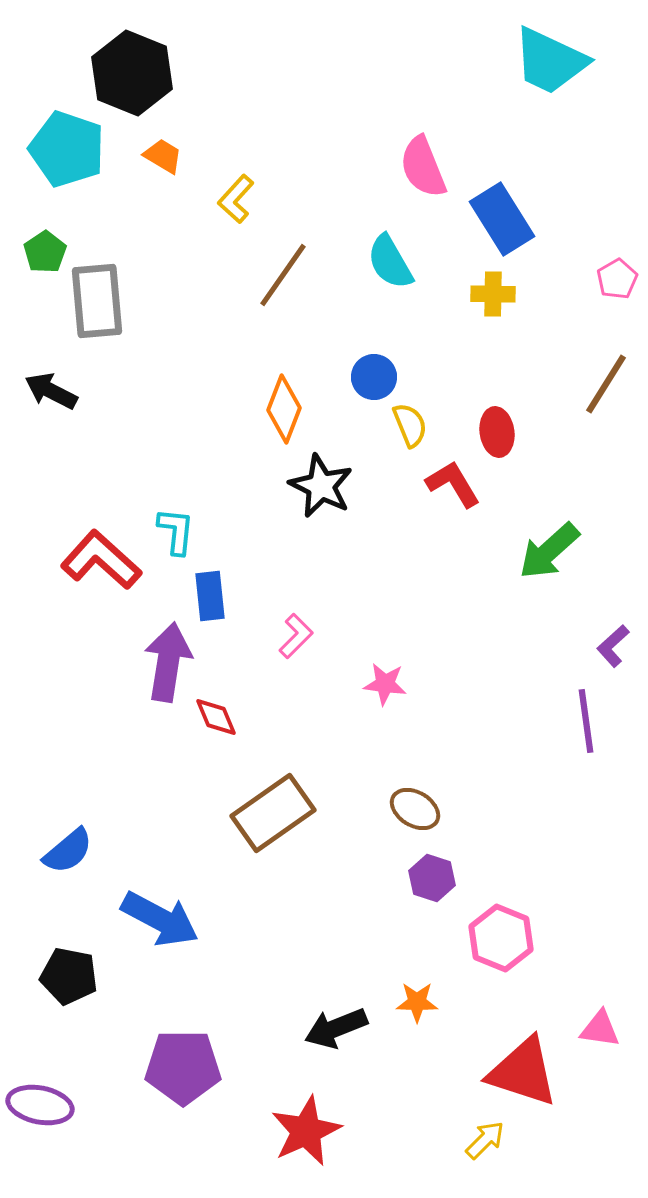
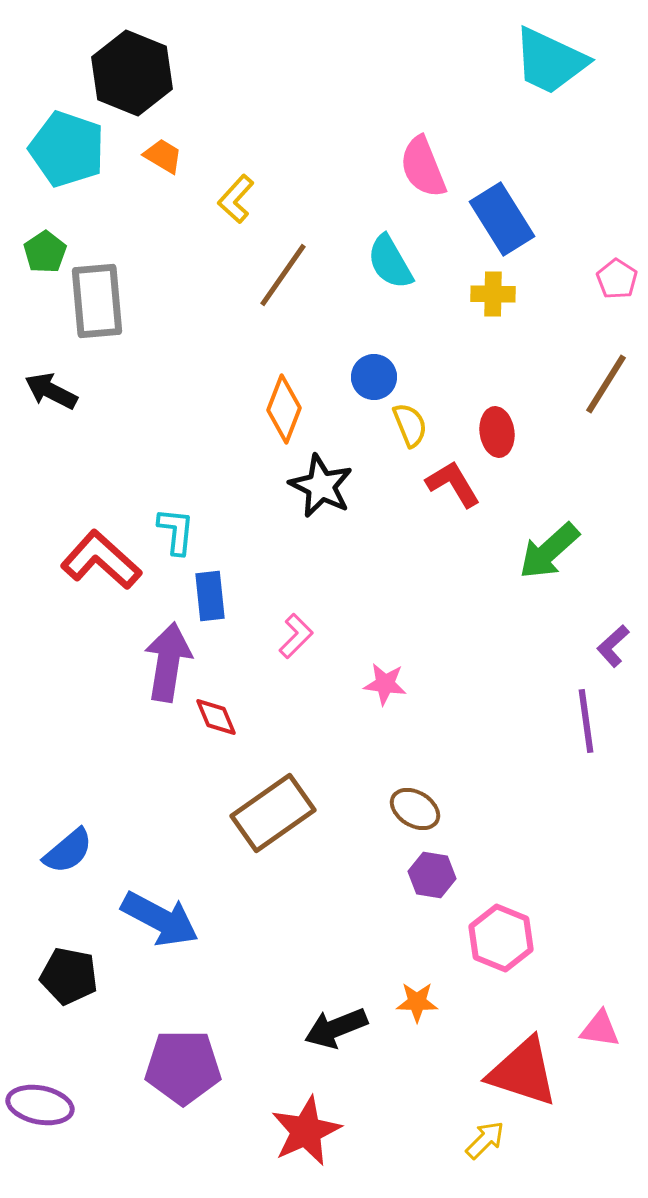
pink pentagon at (617, 279): rotated 9 degrees counterclockwise
purple hexagon at (432, 878): moved 3 px up; rotated 9 degrees counterclockwise
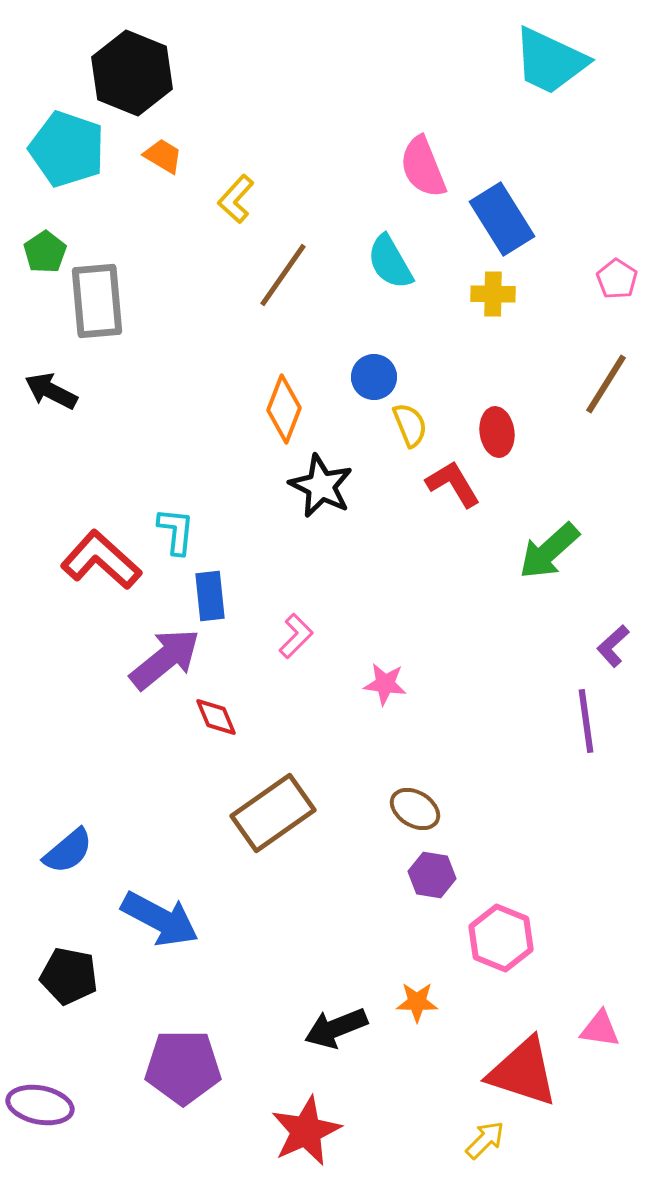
purple arrow at (168, 662): moved 3 px left, 3 px up; rotated 42 degrees clockwise
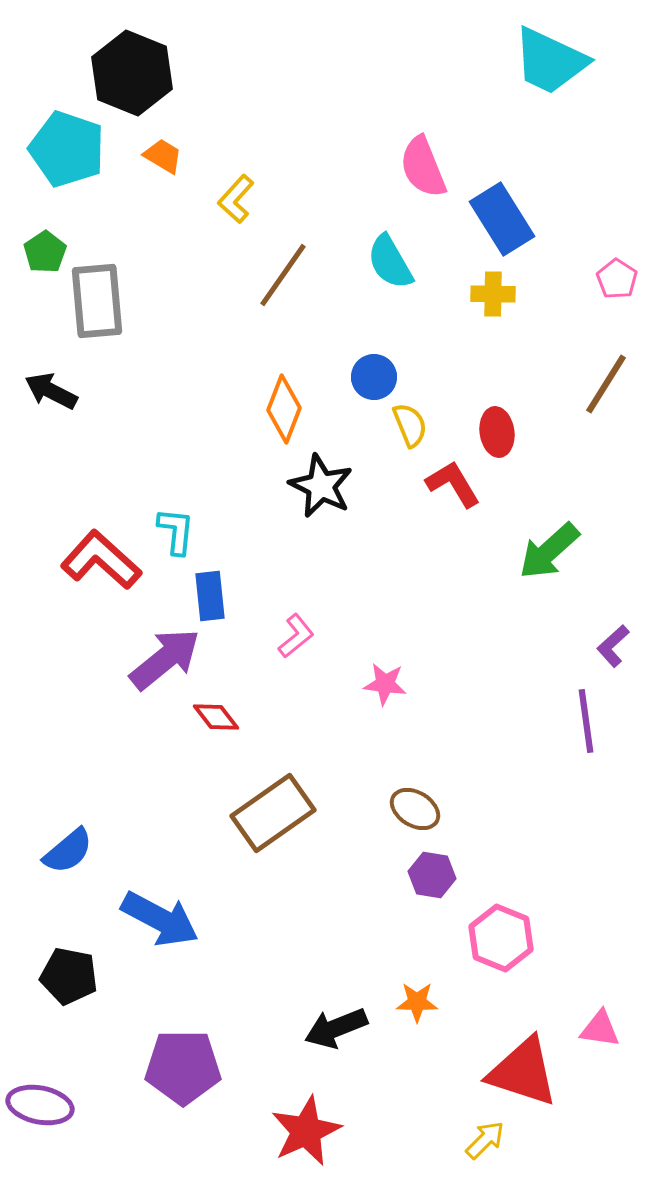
pink L-shape at (296, 636): rotated 6 degrees clockwise
red diamond at (216, 717): rotated 15 degrees counterclockwise
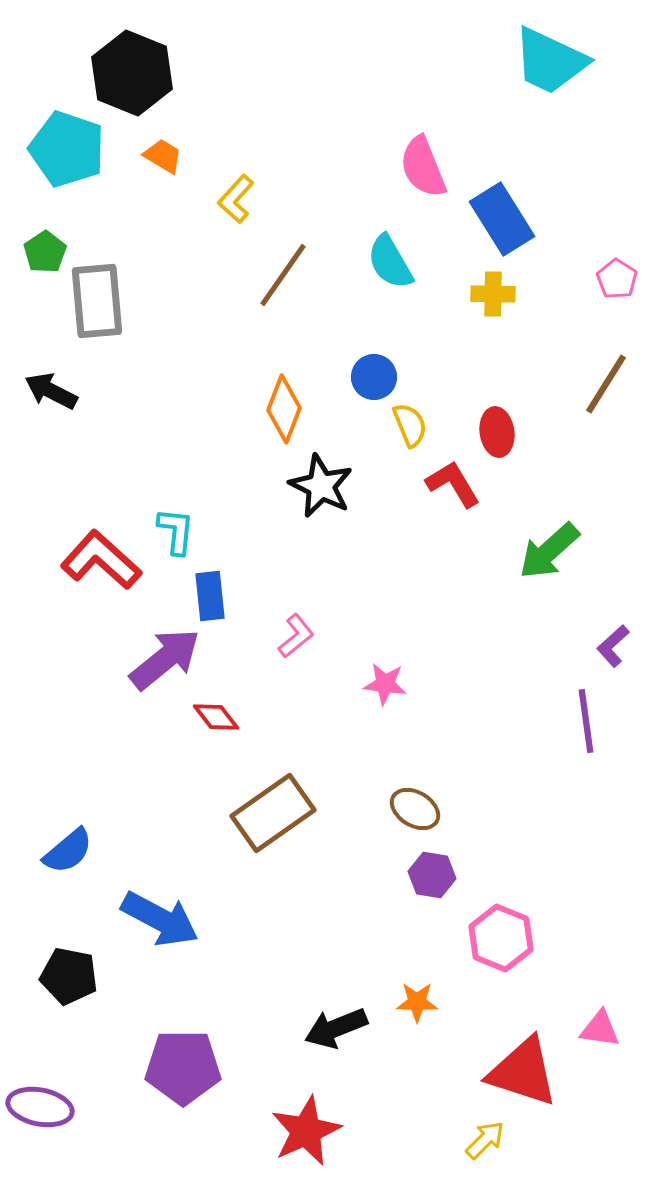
purple ellipse at (40, 1105): moved 2 px down
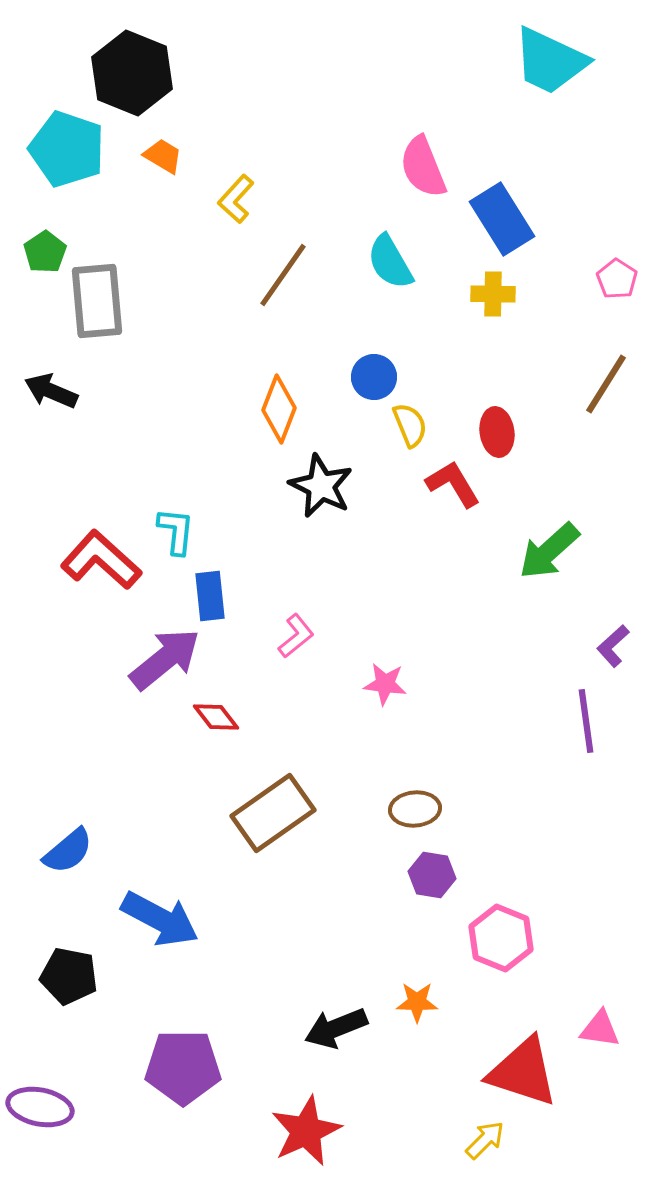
black arrow at (51, 391): rotated 4 degrees counterclockwise
orange diamond at (284, 409): moved 5 px left
brown ellipse at (415, 809): rotated 36 degrees counterclockwise
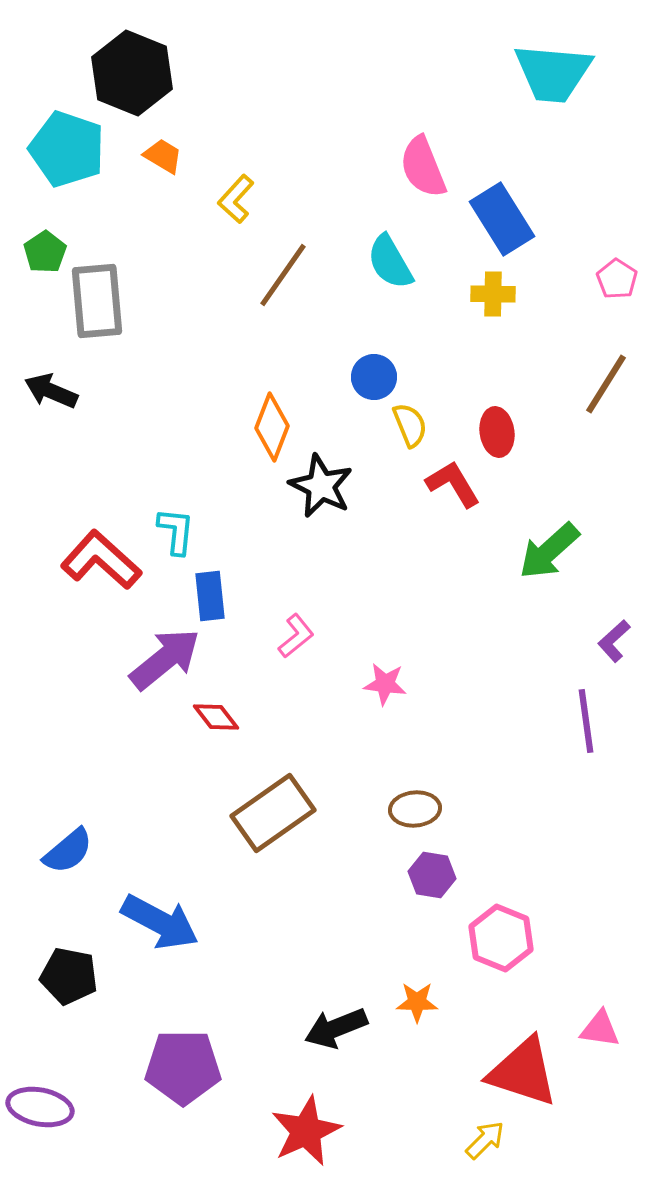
cyan trapezoid at (550, 61): moved 3 px right, 12 px down; rotated 20 degrees counterclockwise
orange diamond at (279, 409): moved 7 px left, 18 px down
purple L-shape at (613, 646): moved 1 px right, 5 px up
blue arrow at (160, 919): moved 3 px down
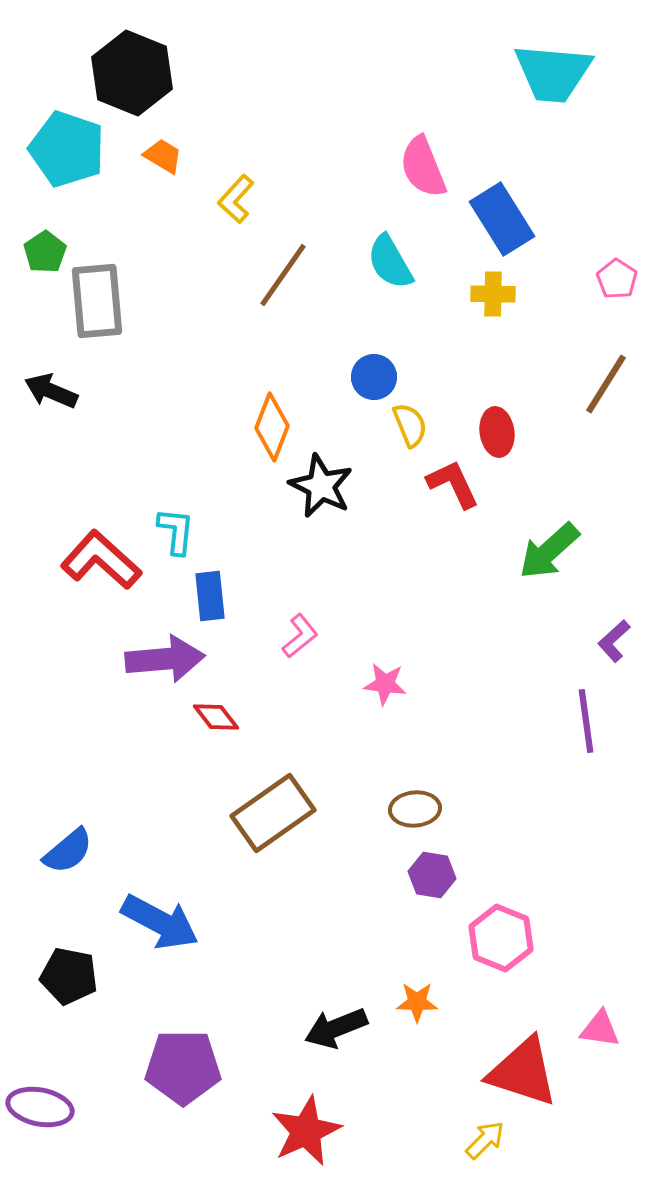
red L-shape at (453, 484): rotated 6 degrees clockwise
pink L-shape at (296, 636): moved 4 px right
purple arrow at (165, 659): rotated 34 degrees clockwise
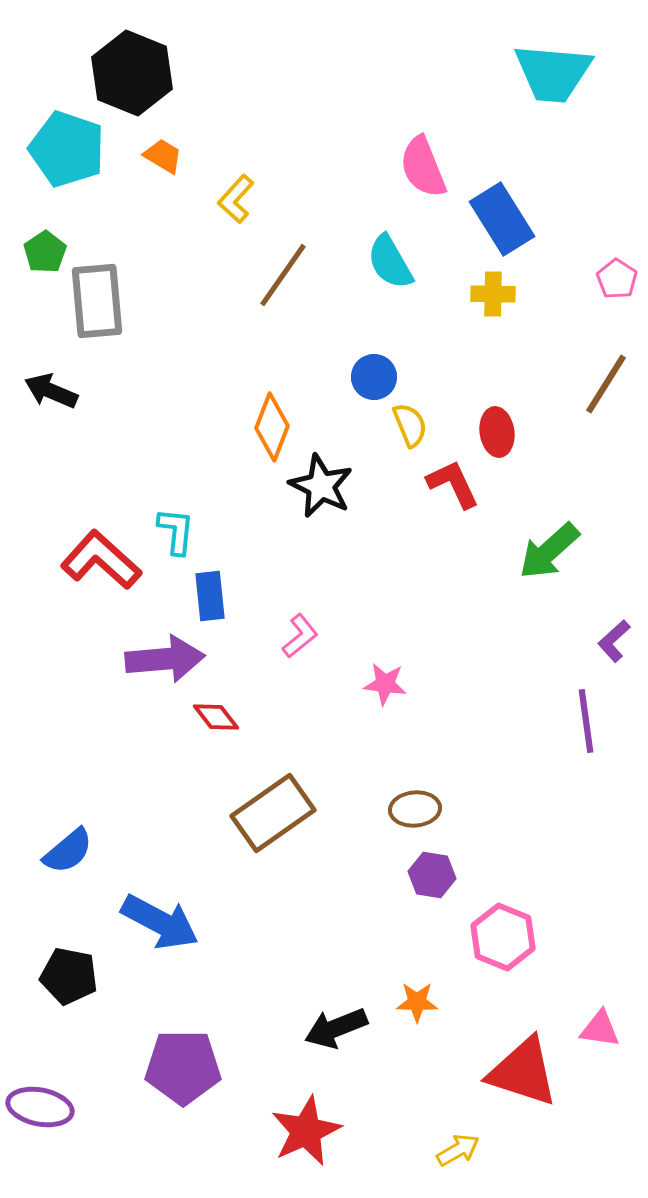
pink hexagon at (501, 938): moved 2 px right, 1 px up
yellow arrow at (485, 1140): moved 27 px left, 10 px down; rotated 15 degrees clockwise
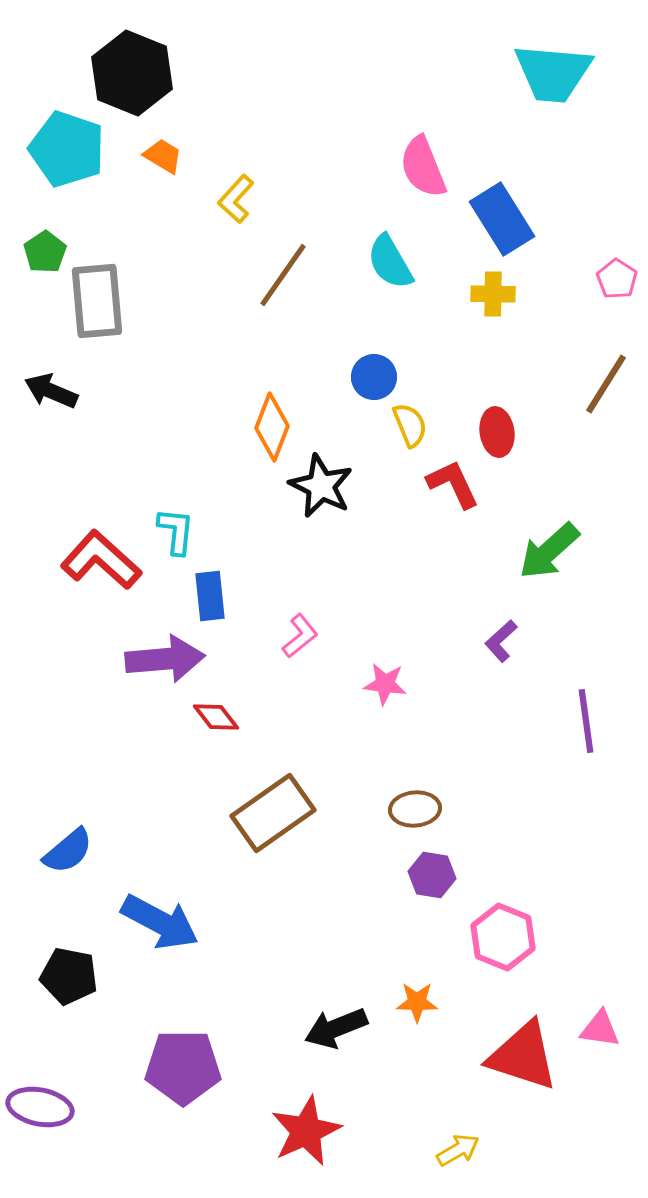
purple L-shape at (614, 641): moved 113 px left
red triangle at (523, 1072): moved 16 px up
